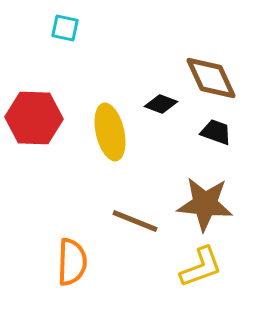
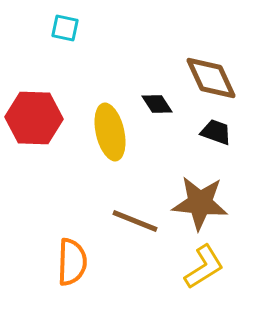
black diamond: moved 4 px left; rotated 36 degrees clockwise
brown star: moved 5 px left, 1 px up
yellow L-shape: moved 3 px right; rotated 12 degrees counterclockwise
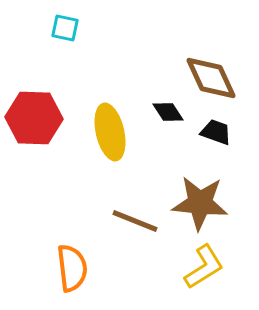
black diamond: moved 11 px right, 8 px down
orange semicircle: moved 6 px down; rotated 9 degrees counterclockwise
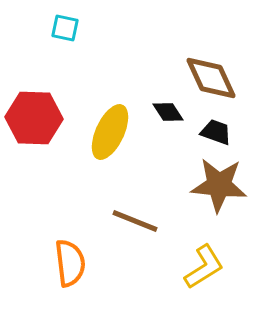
yellow ellipse: rotated 38 degrees clockwise
brown star: moved 19 px right, 18 px up
orange semicircle: moved 2 px left, 5 px up
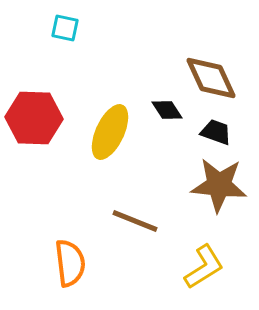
black diamond: moved 1 px left, 2 px up
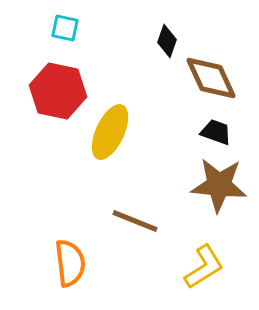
black diamond: moved 69 px up; rotated 52 degrees clockwise
red hexagon: moved 24 px right, 27 px up; rotated 10 degrees clockwise
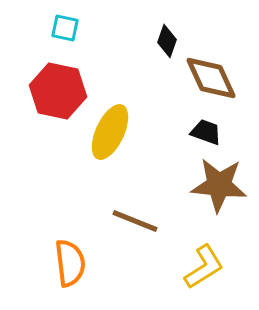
black trapezoid: moved 10 px left
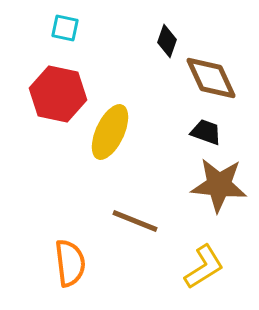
red hexagon: moved 3 px down
